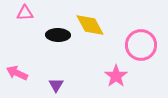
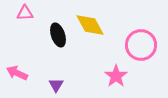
black ellipse: rotated 70 degrees clockwise
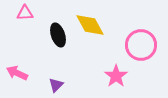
purple triangle: rotated 14 degrees clockwise
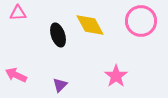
pink triangle: moved 7 px left
pink circle: moved 24 px up
pink arrow: moved 1 px left, 2 px down
purple triangle: moved 4 px right
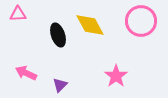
pink triangle: moved 1 px down
pink arrow: moved 10 px right, 2 px up
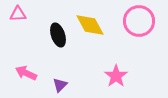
pink circle: moved 2 px left
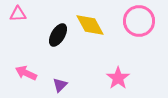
black ellipse: rotated 50 degrees clockwise
pink star: moved 2 px right, 2 px down
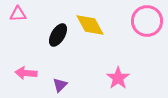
pink circle: moved 8 px right
pink arrow: rotated 20 degrees counterclockwise
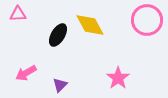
pink circle: moved 1 px up
pink arrow: rotated 35 degrees counterclockwise
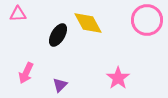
yellow diamond: moved 2 px left, 2 px up
pink arrow: rotated 35 degrees counterclockwise
